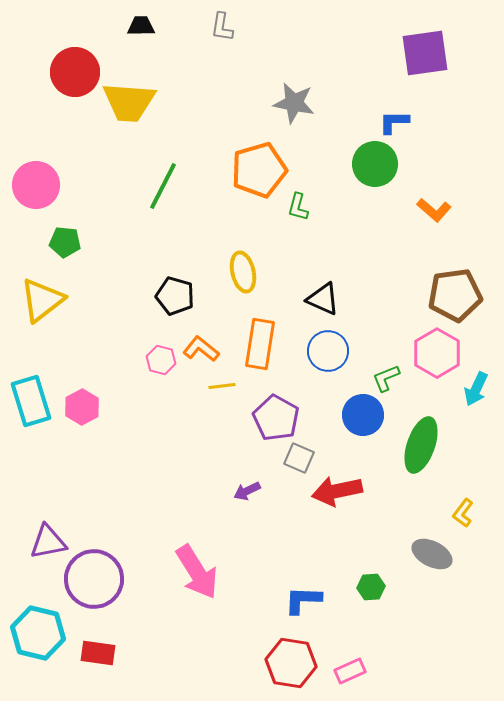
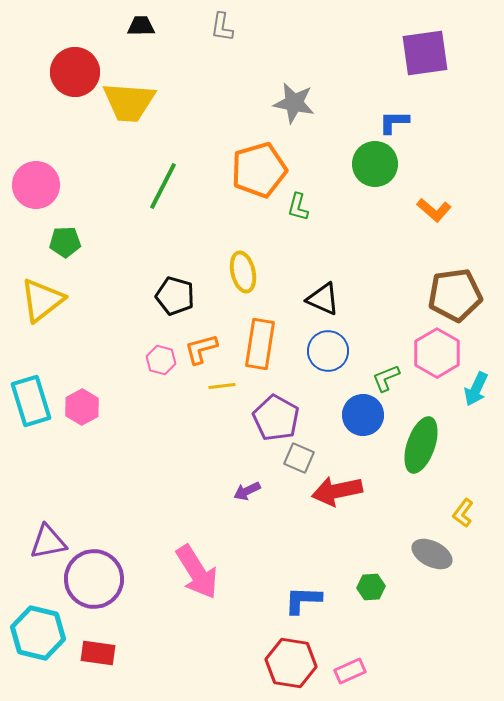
green pentagon at (65, 242): rotated 8 degrees counterclockwise
orange L-shape at (201, 349): rotated 54 degrees counterclockwise
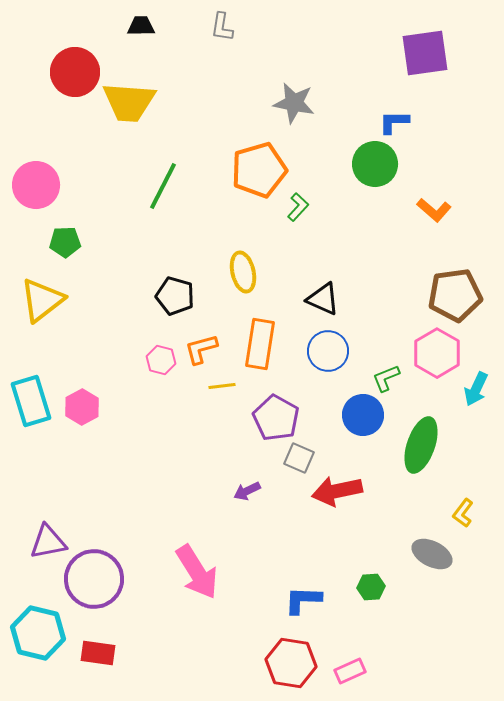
green L-shape at (298, 207): rotated 152 degrees counterclockwise
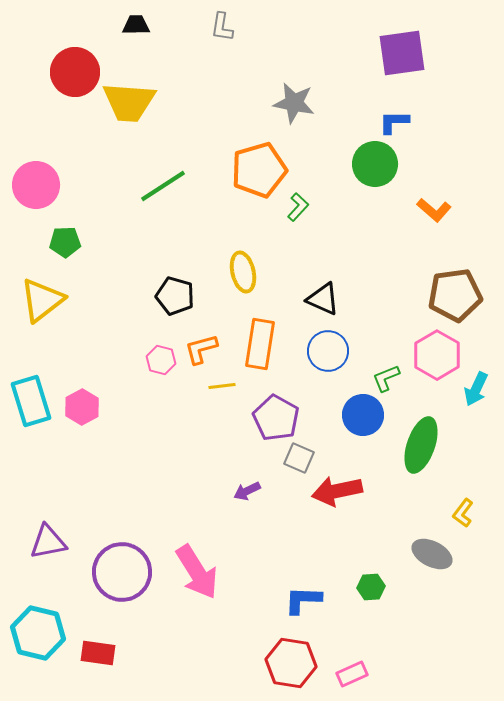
black trapezoid at (141, 26): moved 5 px left, 1 px up
purple square at (425, 53): moved 23 px left
green line at (163, 186): rotated 30 degrees clockwise
pink hexagon at (437, 353): moved 2 px down
purple circle at (94, 579): moved 28 px right, 7 px up
pink rectangle at (350, 671): moved 2 px right, 3 px down
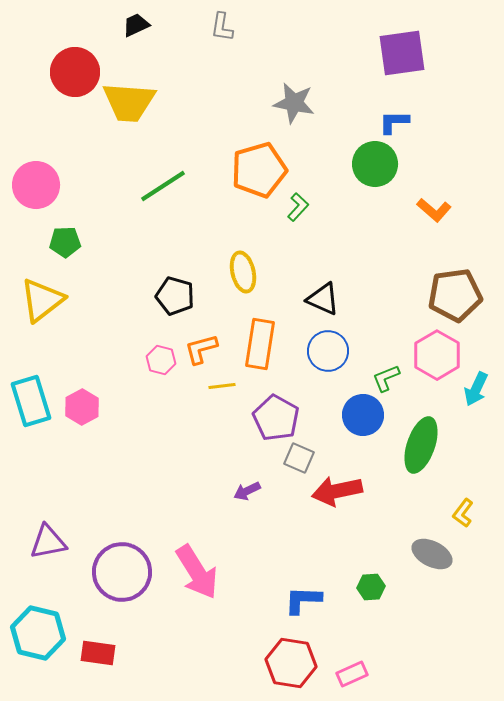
black trapezoid at (136, 25): rotated 24 degrees counterclockwise
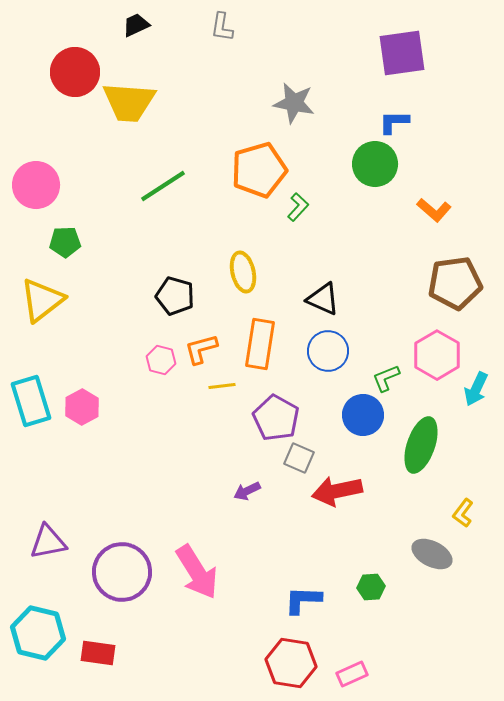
brown pentagon at (455, 295): moved 12 px up
